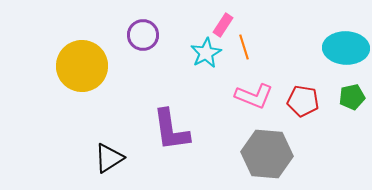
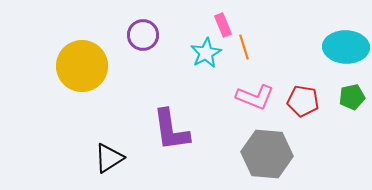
pink rectangle: rotated 55 degrees counterclockwise
cyan ellipse: moved 1 px up
pink L-shape: moved 1 px right, 1 px down
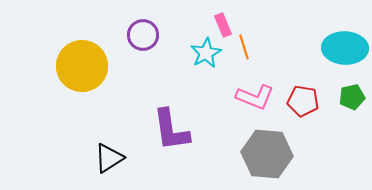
cyan ellipse: moved 1 px left, 1 px down
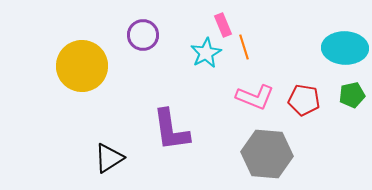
green pentagon: moved 2 px up
red pentagon: moved 1 px right, 1 px up
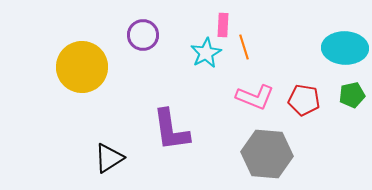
pink rectangle: rotated 25 degrees clockwise
yellow circle: moved 1 px down
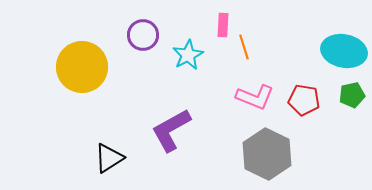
cyan ellipse: moved 1 px left, 3 px down; rotated 9 degrees clockwise
cyan star: moved 18 px left, 2 px down
purple L-shape: rotated 69 degrees clockwise
gray hexagon: rotated 21 degrees clockwise
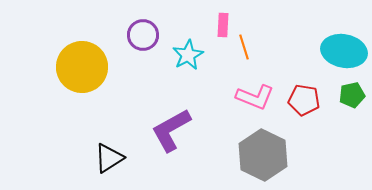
gray hexagon: moved 4 px left, 1 px down
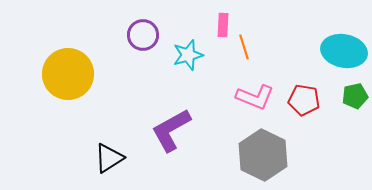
cyan star: rotated 12 degrees clockwise
yellow circle: moved 14 px left, 7 px down
green pentagon: moved 3 px right, 1 px down
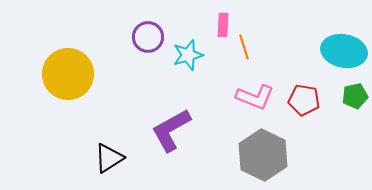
purple circle: moved 5 px right, 2 px down
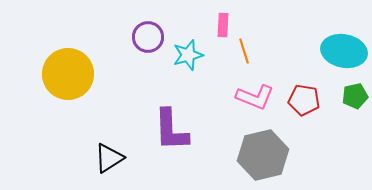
orange line: moved 4 px down
purple L-shape: rotated 63 degrees counterclockwise
gray hexagon: rotated 21 degrees clockwise
